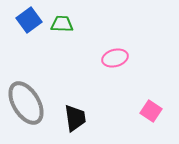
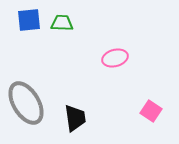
blue square: rotated 30 degrees clockwise
green trapezoid: moved 1 px up
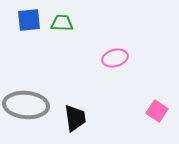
gray ellipse: moved 2 px down; rotated 54 degrees counterclockwise
pink square: moved 6 px right
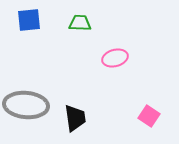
green trapezoid: moved 18 px right
pink square: moved 8 px left, 5 px down
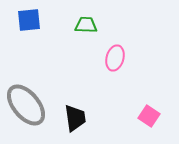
green trapezoid: moved 6 px right, 2 px down
pink ellipse: rotated 60 degrees counterclockwise
gray ellipse: rotated 45 degrees clockwise
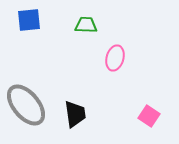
black trapezoid: moved 4 px up
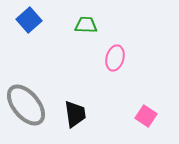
blue square: rotated 35 degrees counterclockwise
pink square: moved 3 px left
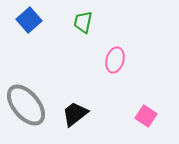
green trapezoid: moved 3 px left, 3 px up; rotated 80 degrees counterclockwise
pink ellipse: moved 2 px down
black trapezoid: rotated 120 degrees counterclockwise
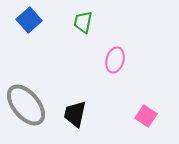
black trapezoid: rotated 40 degrees counterclockwise
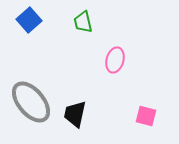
green trapezoid: rotated 25 degrees counterclockwise
gray ellipse: moved 5 px right, 3 px up
pink square: rotated 20 degrees counterclockwise
